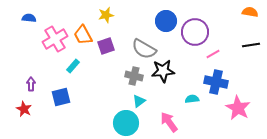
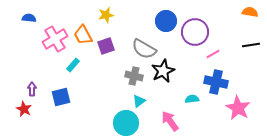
cyan rectangle: moved 1 px up
black star: rotated 20 degrees counterclockwise
purple arrow: moved 1 px right, 5 px down
pink arrow: moved 1 px right, 1 px up
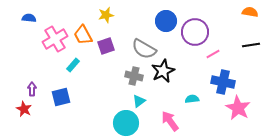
blue cross: moved 7 px right
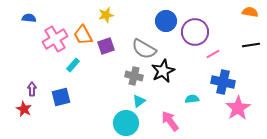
pink star: rotated 10 degrees clockwise
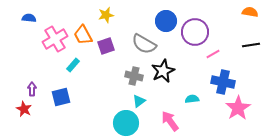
gray semicircle: moved 5 px up
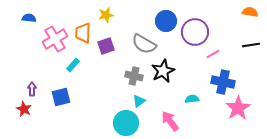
orange trapezoid: moved 2 px up; rotated 30 degrees clockwise
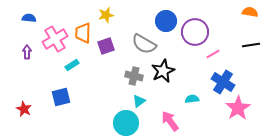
cyan rectangle: moved 1 px left; rotated 16 degrees clockwise
blue cross: rotated 20 degrees clockwise
purple arrow: moved 5 px left, 37 px up
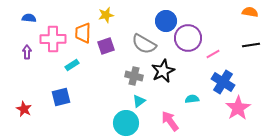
purple circle: moved 7 px left, 6 px down
pink cross: moved 2 px left; rotated 30 degrees clockwise
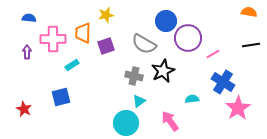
orange semicircle: moved 1 px left
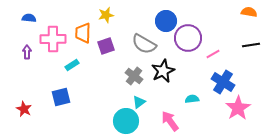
gray cross: rotated 24 degrees clockwise
cyan triangle: moved 1 px down
cyan circle: moved 2 px up
